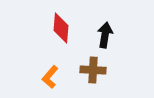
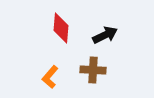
black arrow: rotated 55 degrees clockwise
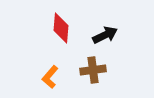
brown cross: rotated 10 degrees counterclockwise
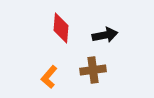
black arrow: rotated 15 degrees clockwise
orange L-shape: moved 1 px left
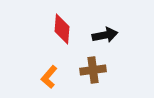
red diamond: moved 1 px right, 1 px down
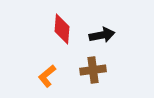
black arrow: moved 3 px left
orange L-shape: moved 2 px left, 1 px up; rotated 10 degrees clockwise
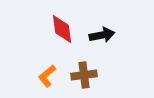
red diamond: rotated 12 degrees counterclockwise
brown cross: moved 9 px left, 5 px down
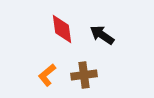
black arrow: rotated 135 degrees counterclockwise
orange L-shape: moved 1 px up
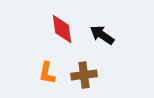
orange L-shape: moved 2 px up; rotated 40 degrees counterclockwise
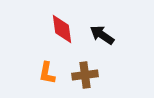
brown cross: moved 1 px right
